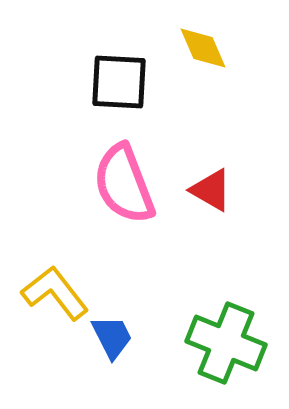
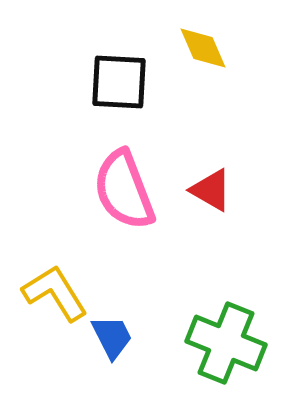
pink semicircle: moved 6 px down
yellow L-shape: rotated 6 degrees clockwise
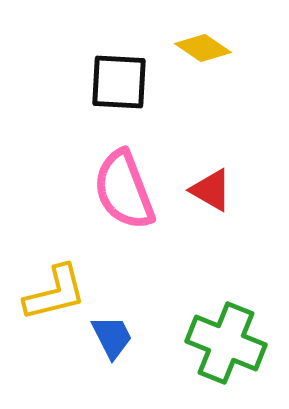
yellow diamond: rotated 32 degrees counterclockwise
yellow L-shape: rotated 108 degrees clockwise
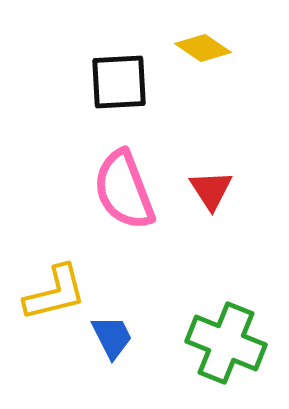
black square: rotated 6 degrees counterclockwise
red triangle: rotated 27 degrees clockwise
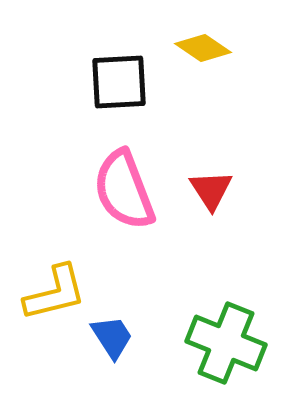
blue trapezoid: rotated 6 degrees counterclockwise
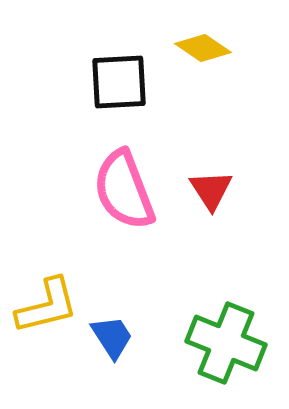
yellow L-shape: moved 8 px left, 13 px down
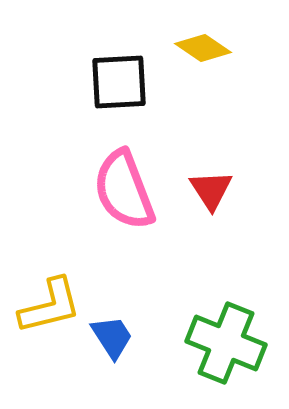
yellow L-shape: moved 3 px right
